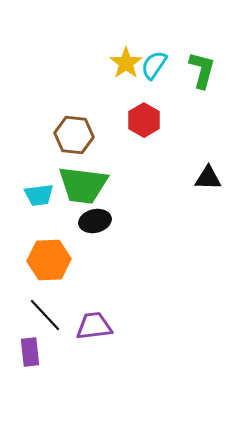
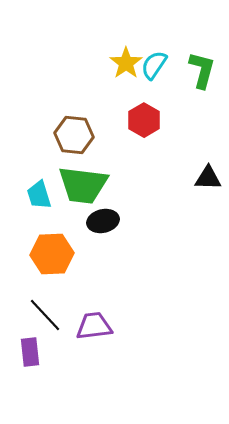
cyan trapezoid: rotated 80 degrees clockwise
black ellipse: moved 8 px right
orange hexagon: moved 3 px right, 6 px up
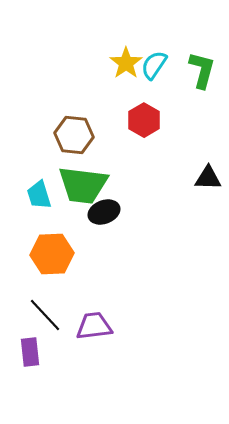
black ellipse: moved 1 px right, 9 px up; rotated 8 degrees counterclockwise
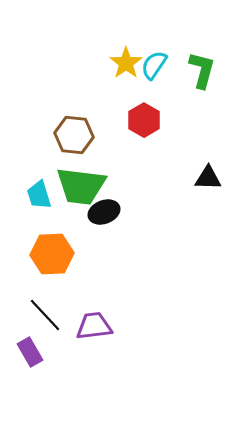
green trapezoid: moved 2 px left, 1 px down
purple rectangle: rotated 24 degrees counterclockwise
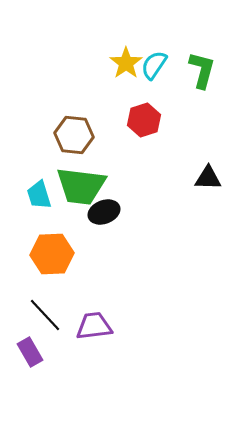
red hexagon: rotated 12 degrees clockwise
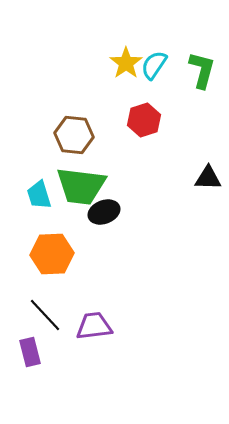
purple rectangle: rotated 16 degrees clockwise
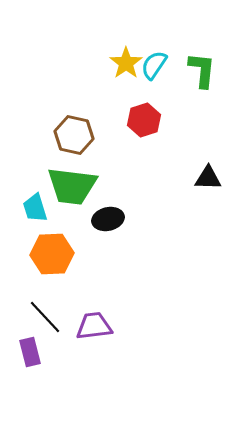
green L-shape: rotated 9 degrees counterclockwise
brown hexagon: rotated 6 degrees clockwise
green trapezoid: moved 9 px left
cyan trapezoid: moved 4 px left, 13 px down
black ellipse: moved 4 px right, 7 px down; rotated 8 degrees clockwise
black line: moved 2 px down
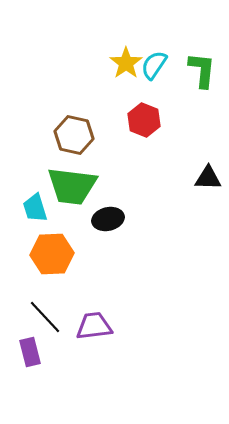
red hexagon: rotated 20 degrees counterclockwise
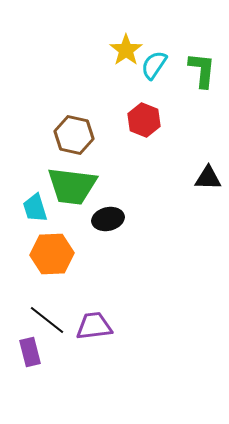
yellow star: moved 13 px up
black line: moved 2 px right, 3 px down; rotated 9 degrees counterclockwise
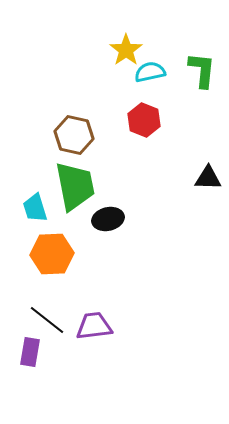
cyan semicircle: moved 4 px left, 7 px down; rotated 44 degrees clockwise
green trapezoid: moved 3 px right; rotated 108 degrees counterclockwise
purple rectangle: rotated 24 degrees clockwise
